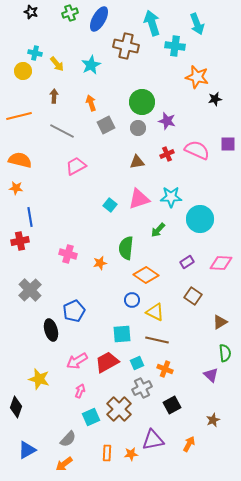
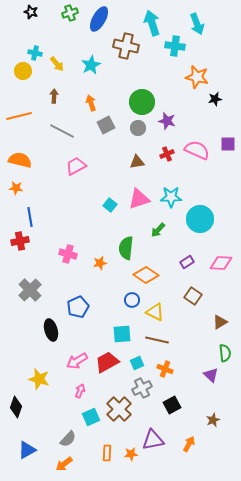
blue pentagon at (74, 311): moved 4 px right, 4 px up
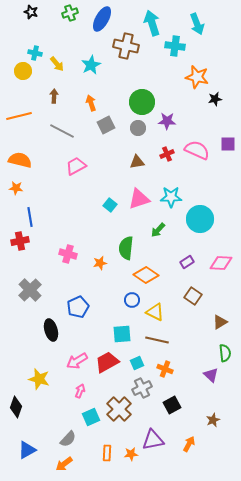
blue ellipse at (99, 19): moved 3 px right
purple star at (167, 121): rotated 12 degrees counterclockwise
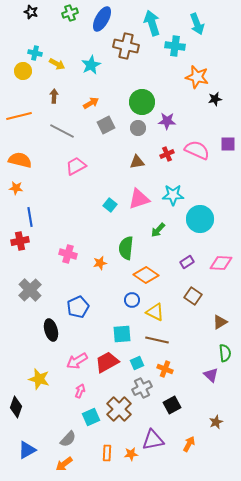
yellow arrow at (57, 64): rotated 21 degrees counterclockwise
orange arrow at (91, 103): rotated 77 degrees clockwise
cyan star at (171, 197): moved 2 px right, 2 px up
brown star at (213, 420): moved 3 px right, 2 px down
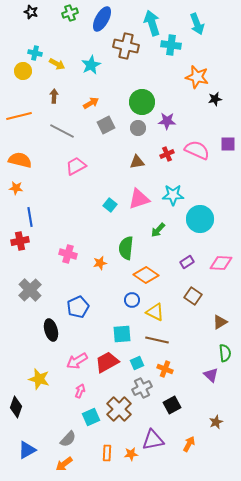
cyan cross at (175, 46): moved 4 px left, 1 px up
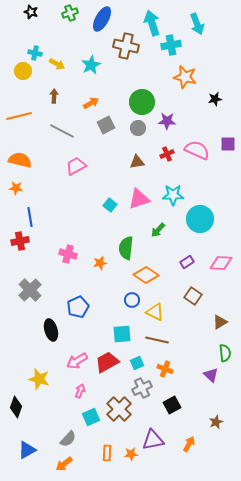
cyan cross at (171, 45): rotated 18 degrees counterclockwise
orange star at (197, 77): moved 12 px left
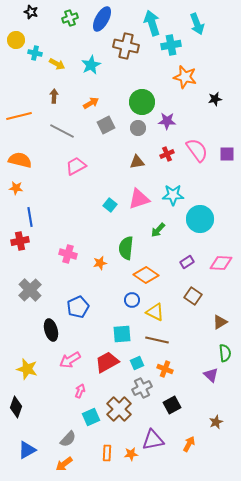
green cross at (70, 13): moved 5 px down
yellow circle at (23, 71): moved 7 px left, 31 px up
purple square at (228, 144): moved 1 px left, 10 px down
pink semicircle at (197, 150): rotated 30 degrees clockwise
pink arrow at (77, 361): moved 7 px left, 1 px up
yellow star at (39, 379): moved 12 px left, 10 px up
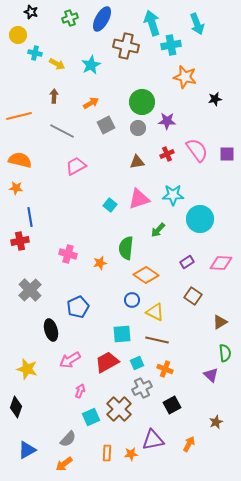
yellow circle at (16, 40): moved 2 px right, 5 px up
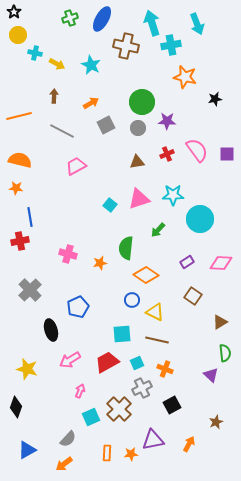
black star at (31, 12): moved 17 px left; rotated 16 degrees clockwise
cyan star at (91, 65): rotated 18 degrees counterclockwise
